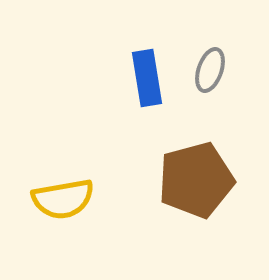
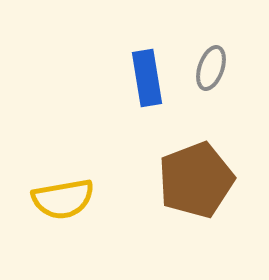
gray ellipse: moved 1 px right, 2 px up
brown pentagon: rotated 6 degrees counterclockwise
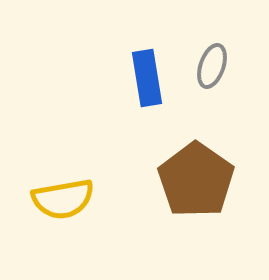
gray ellipse: moved 1 px right, 2 px up
brown pentagon: rotated 16 degrees counterclockwise
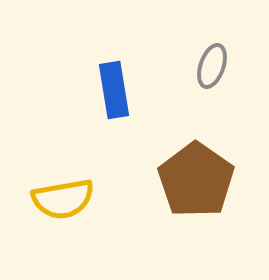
blue rectangle: moved 33 px left, 12 px down
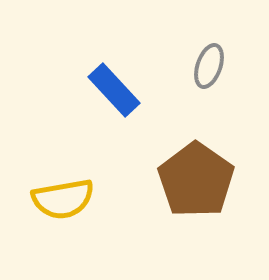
gray ellipse: moved 3 px left
blue rectangle: rotated 34 degrees counterclockwise
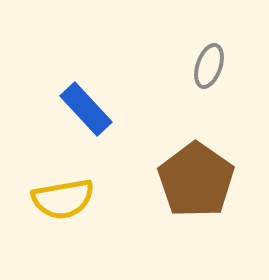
blue rectangle: moved 28 px left, 19 px down
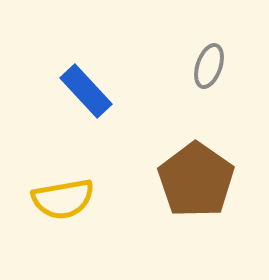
blue rectangle: moved 18 px up
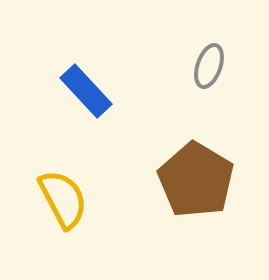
brown pentagon: rotated 4 degrees counterclockwise
yellow semicircle: rotated 108 degrees counterclockwise
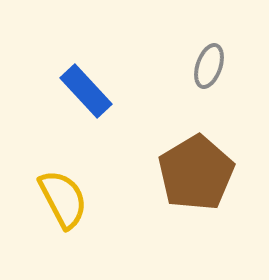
brown pentagon: moved 7 px up; rotated 10 degrees clockwise
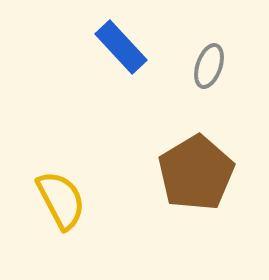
blue rectangle: moved 35 px right, 44 px up
yellow semicircle: moved 2 px left, 1 px down
